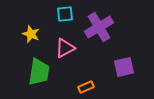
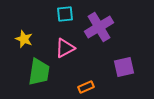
yellow star: moved 7 px left, 5 px down
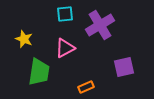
purple cross: moved 1 px right, 2 px up
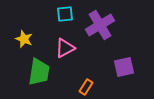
orange rectangle: rotated 35 degrees counterclockwise
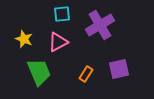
cyan square: moved 3 px left
pink triangle: moved 7 px left, 6 px up
purple square: moved 5 px left, 2 px down
green trapezoid: rotated 32 degrees counterclockwise
orange rectangle: moved 13 px up
